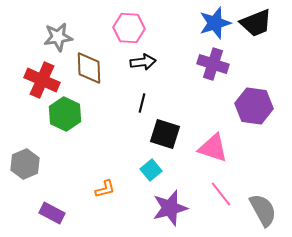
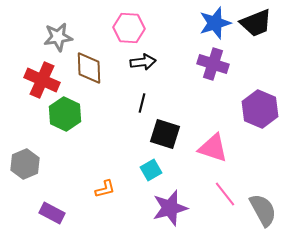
purple hexagon: moved 6 px right, 3 px down; rotated 15 degrees clockwise
cyan square: rotated 10 degrees clockwise
pink line: moved 4 px right
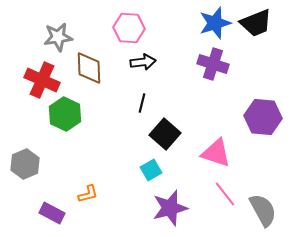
purple hexagon: moved 3 px right, 8 px down; rotated 18 degrees counterclockwise
black square: rotated 24 degrees clockwise
pink triangle: moved 3 px right, 5 px down
orange L-shape: moved 17 px left, 5 px down
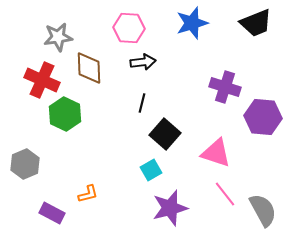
blue star: moved 23 px left
purple cross: moved 12 px right, 23 px down
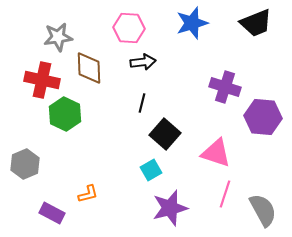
red cross: rotated 12 degrees counterclockwise
pink line: rotated 56 degrees clockwise
